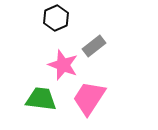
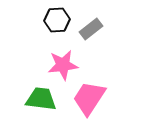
black hexagon: moved 1 px right, 2 px down; rotated 20 degrees clockwise
gray rectangle: moved 3 px left, 17 px up
pink star: rotated 28 degrees counterclockwise
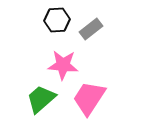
pink star: rotated 12 degrees clockwise
green trapezoid: rotated 48 degrees counterclockwise
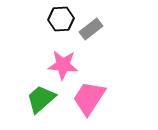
black hexagon: moved 4 px right, 1 px up
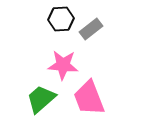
pink trapezoid: rotated 54 degrees counterclockwise
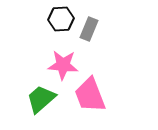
gray rectangle: moved 2 px left; rotated 30 degrees counterclockwise
pink trapezoid: moved 1 px right, 3 px up
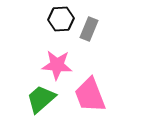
pink star: moved 6 px left
